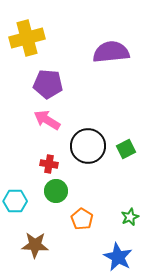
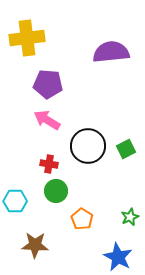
yellow cross: rotated 8 degrees clockwise
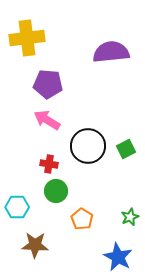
cyan hexagon: moved 2 px right, 6 px down
